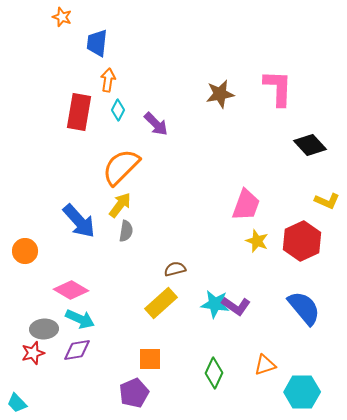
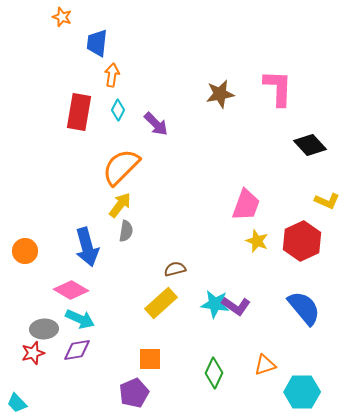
orange arrow: moved 4 px right, 5 px up
blue arrow: moved 8 px right, 26 px down; rotated 27 degrees clockwise
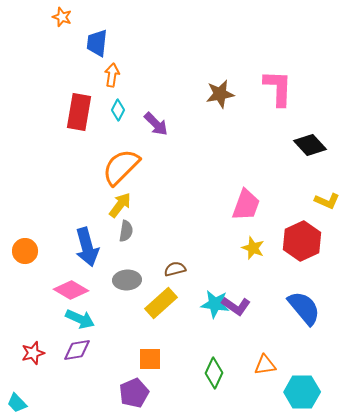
yellow star: moved 4 px left, 7 px down
gray ellipse: moved 83 px right, 49 px up
orange triangle: rotated 10 degrees clockwise
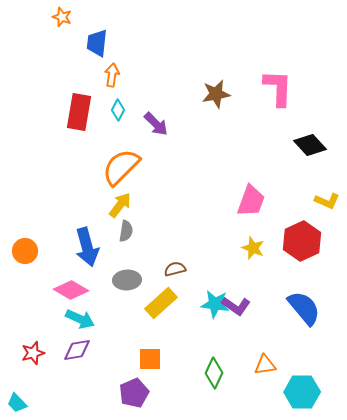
brown star: moved 4 px left
pink trapezoid: moved 5 px right, 4 px up
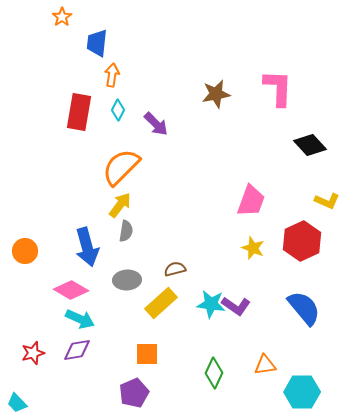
orange star: rotated 18 degrees clockwise
cyan star: moved 4 px left
orange square: moved 3 px left, 5 px up
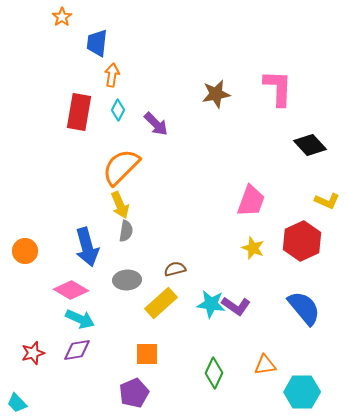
yellow arrow: rotated 120 degrees clockwise
